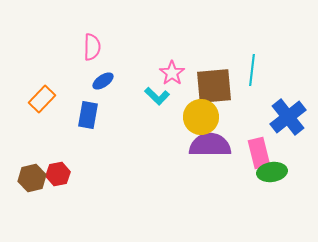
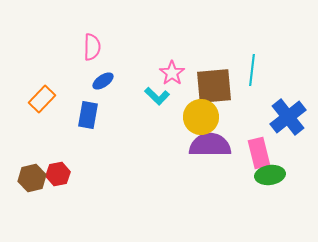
green ellipse: moved 2 px left, 3 px down
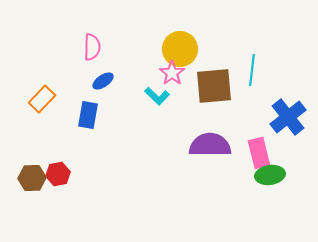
yellow circle: moved 21 px left, 68 px up
brown hexagon: rotated 12 degrees clockwise
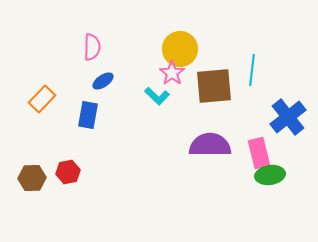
red hexagon: moved 10 px right, 2 px up
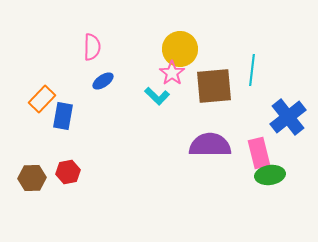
blue rectangle: moved 25 px left, 1 px down
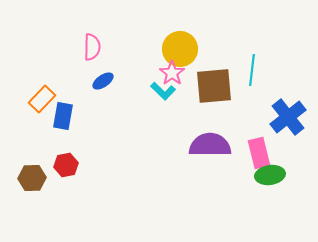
cyan L-shape: moved 6 px right, 5 px up
red hexagon: moved 2 px left, 7 px up
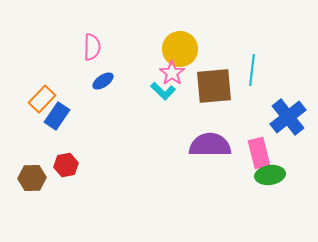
blue rectangle: moved 6 px left; rotated 24 degrees clockwise
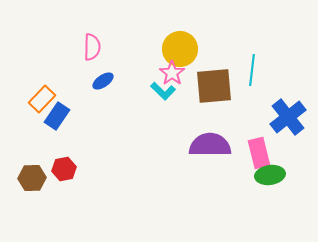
red hexagon: moved 2 px left, 4 px down
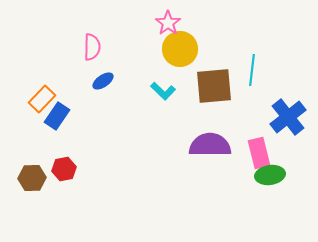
pink star: moved 4 px left, 50 px up
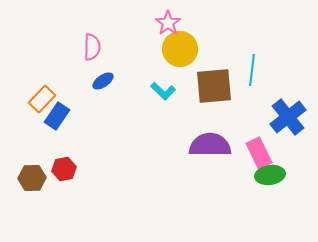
pink rectangle: rotated 12 degrees counterclockwise
